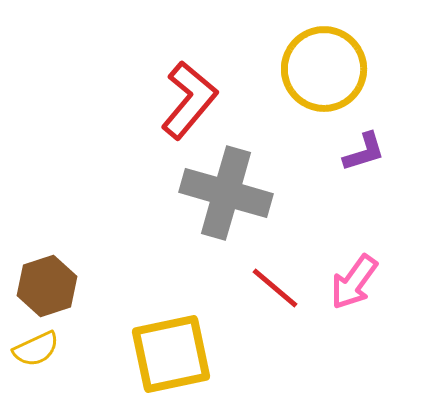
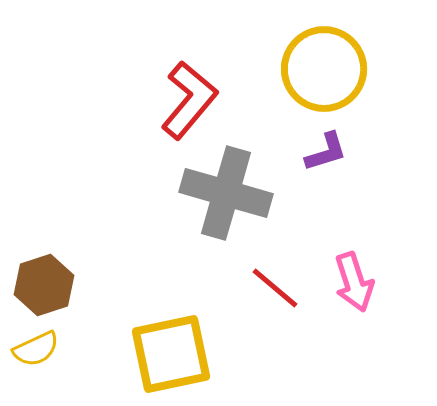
purple L-shape: moved 38 px left
pink arrow: rotated 54 degrees counterclockwise
brown hexagon: moved 3 px left, 1 px up
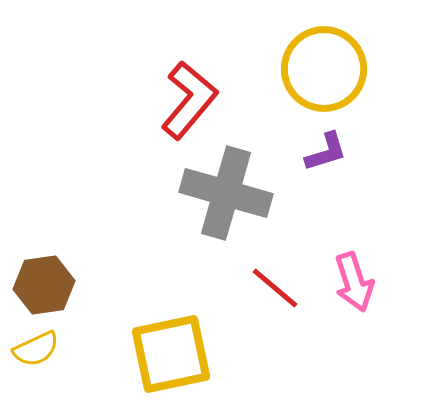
brown hexagon: rotated 10 degrees clockwise
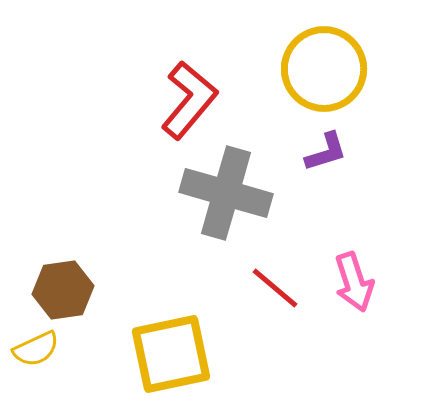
brown hexagon: moved 19 px right, 5 px down
